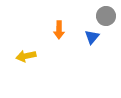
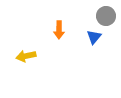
blue triangle: moved 2 px right
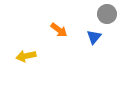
gray circle: moved 1 px right, 2 px up
orange arrow: rotated 54 degrees counterclockwise
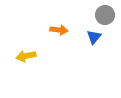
gray circle: moved 2 px left, 1 px down
orange arrow: rotated 30 degrees counterclockwise
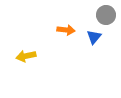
gray circle: moved 1 px right
orange arrow: moved 7 px right
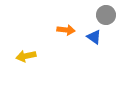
blue triangle: rotated 35 degrees counterclockwise
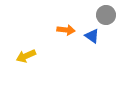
blue triangle: moved 2 px left, 1 px up
yellow arrow: rotated 12 degrees counterclockwise
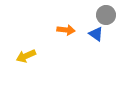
blue triangle: moved 4 px right, 2 px up
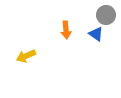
orange arrow: rotated 78 degrees clockwise
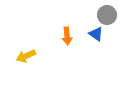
gray circle: moved 1 px right
orange arrow: moved 1 px right, 6 px down
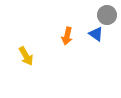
orange arrow: rotated 18 degrees clockwise
yellow arrow: rotated 96 degrees counterclockwise
